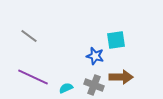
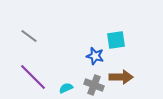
purple line: rotated 20 degrees clockwise
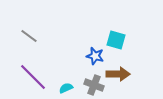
cyan square: rotated 24 degrees clockwise
brown arrow: moved 3 px left, 3 px up
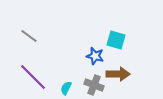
cyan semicircle: rotated 40 degrees counterclockwise
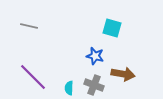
gray line: moved 10 px up; rotated 24 degrees counterclockwise
cyan square: moved 4 px left, 12 px up
brown arrow: moved 5 px right; rotated 10 degrees clockwise
cyan semicircle: moved 3 px right; rotated 24 degrees counterclockwise
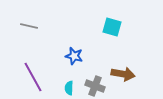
cyan square: moved 1 px up
blue star: moved 21 px left
purple line: rotated 16 degrees clockwise
gray cross: moved 1 px right, 1 px down
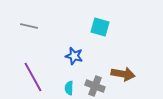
cyan square: moved 12 px left
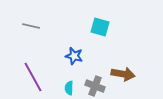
gray line: moved 2 px right
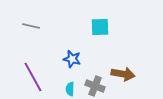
cyan square: rotated 18 degrees counterclockwise
blue star: moved 2 px left, 3 px down
cyan semicircle: moved 1 px right, 1 px down
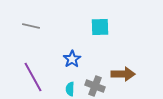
blue star: rotated 24 degrees clockwise
brown arrow: rotated 10 degrees counterclockwise
